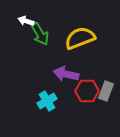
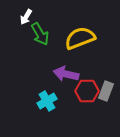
white arrow: moved 4 px up; rotated 77 degrees counterclockwise
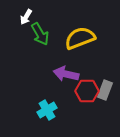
gray rectangle: moved 1 px left, 1 px up
cyan cross: moved 9 px down
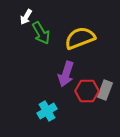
green arrow: moved 1 px right, 1 px up
purple arrow: rotated 85 degrees counterclockwise
cyan cross: moved 1 px down
